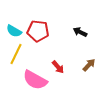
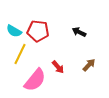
black arrow: moved 1 px left
yellow line: moved 4 px right
pink semicircle: rotated 80 degrees counterclockwise
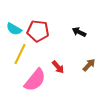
cyan semicircle: moved 2 px up
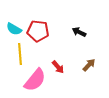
yellow line: rotated 30 degrees counterclockwise
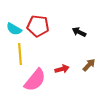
red pentagon: moved 5 px up
red arrow: moved 4 px right, 2 px down; rotated 64 degrees counterclockwise
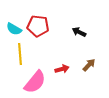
pink semicircle: moved 2 px down
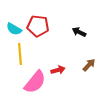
red arrow: moved 4 px left, 1 px down
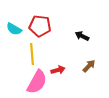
red pentagon: moved 2 px right
black arrow: moved 3 px right, 4 px down
yellow line: moved 12 px right
brown arrow: moved 1 px down
pink semicircle: moved 2 px right; rotated 10 degrees counterclockwise
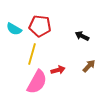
yellow line: rotated 20 degrees clockwise
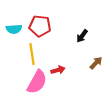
cyan semicircle: rotated 35 degrees counterclockwise
black arrow: rotated 80 degrees counterclockwise
yellow line: rotated 25 degrees counterclockwise
brown arrow: moved 7 px right, 3 px up
